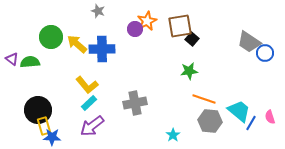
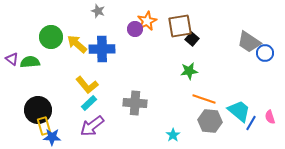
gray cross: rotated 15 degrees clockwise
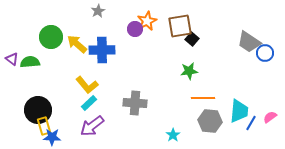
gray star: rotated 24 degrees clockwise
blue cross: moved 1 px down
orange line: moved 1 px left, 1 px up; rotated 20 degrees counterclockwise
cyan trapezoid: rotated 55 degrees clockwise
pink semicircle: rotated 72 degrees clockwise
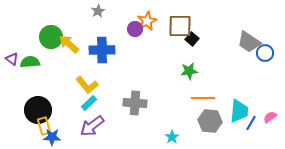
brown square: rotated 10 degrees clockwise
yellow arrow: moved 8 px left
cyan star: moved 1 px left, 2 px down
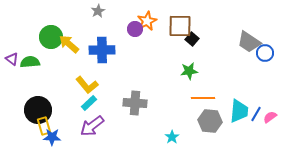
blue line: moved 5 px right, 9 px up
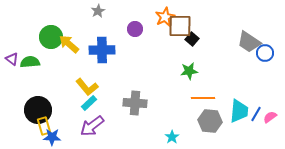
orange star: moved 18 px right, 4 px up
yellow L-shape: moved 2 px down
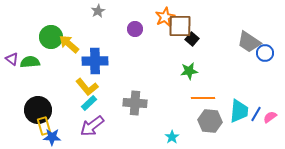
blue cross: moved 7 px left, 11 px down
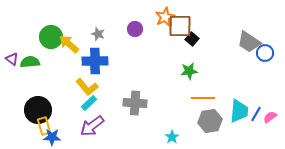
gray star: moved 23 px down; rotated 24 degrees counterclockwise
gray hexagon: rotated 15 degrees counterclockwise
